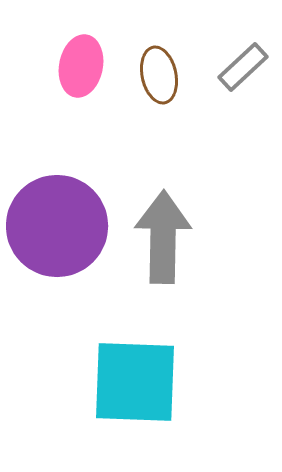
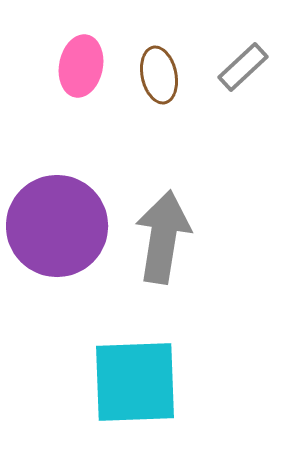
gray arrow: rotated 8 degrees clockwise
cyan square: rotated 4 degrees counterclockwise
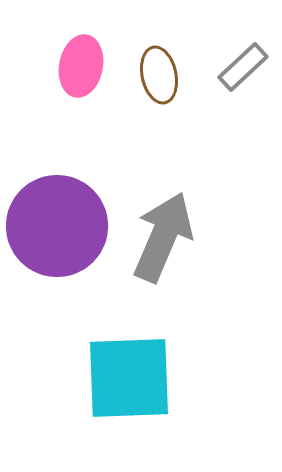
gray arrow: rotated 14 degrees clockwise
cyan square: moved 6 px left, 4 px up
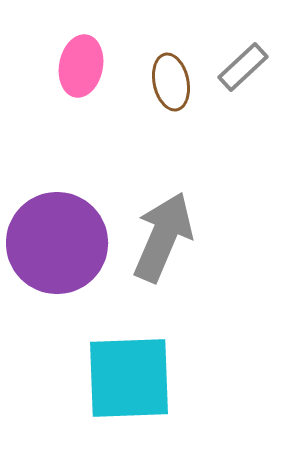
brown ellipse: moved 12 px right, 7 px down
purple circle: moved 17 px down
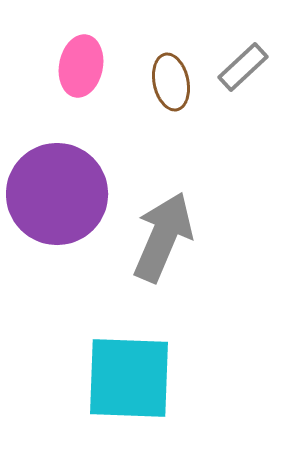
purple circle: moved 49 px up
cyan square: rotated 4 degrees clockwise
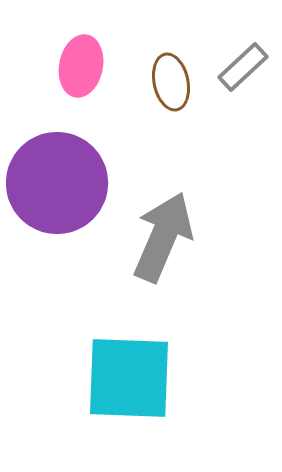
purple circle: moved 11 px up
